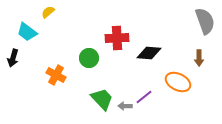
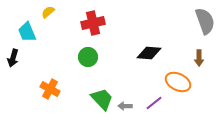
cyan trapezoid: rotated 30 degrees clockwise
red cross: moved 24 px left, 15 px up; rotated 10 degrees counterclockwise
green circle: moved 1 px left, 1 px up
orange cross: moved 6 px left, 14 px down
purple line: moved 10 px right, 6 px down
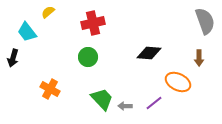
cyan trapezoid: rotated 15 degrees counterclockwise
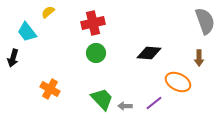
green circle: moved 8 px right, 4 px up
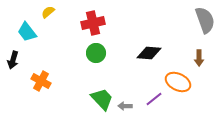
gray semicircle: moved 1 px up
black arrow: moved 2 px down
orange cross: moved 9 px left, 8 px up
purple line: moved 4 px up
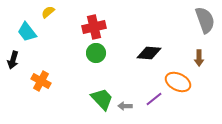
red cross: moved 1 px right, 4 px down
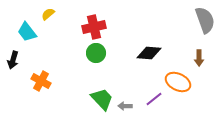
yellow semicircle: moved 2 px down
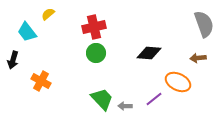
gray semicircle: moved 1 px left, 4 px down
brown arrow: moved 1 px left; rotated 84 degrees clockwise
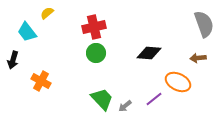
yellow semicircle: moved 1 px left, 1 px up
gray arrow: rotated 40 degrees counterclockwise
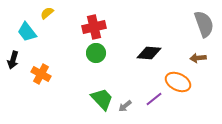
orange cross: moved 7 px up
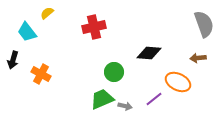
green circle: moved 18 px right, 19 px down
green trapezoid: rotated 70 degrees counterclockwise
gray arrow: rotated 128 degrees counterclockwise
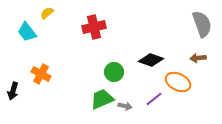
gray semicircle: moved 2 px left
black diamond: moved 2 px right, 7 px down; rotated 15 degrees clockwise
black arrow: moved 31 px down
